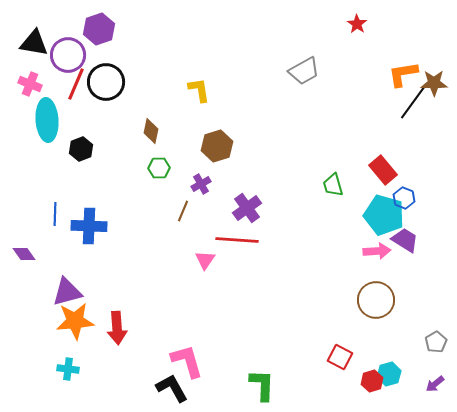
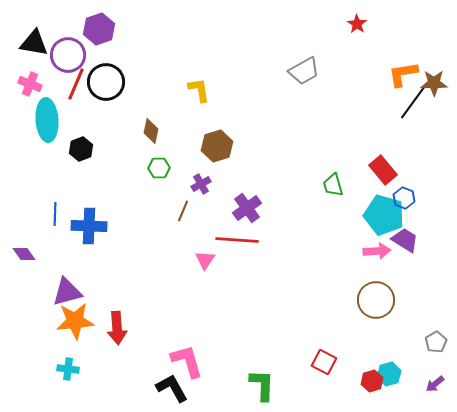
red square at (340, 357): moved 16 px left, 5 px down
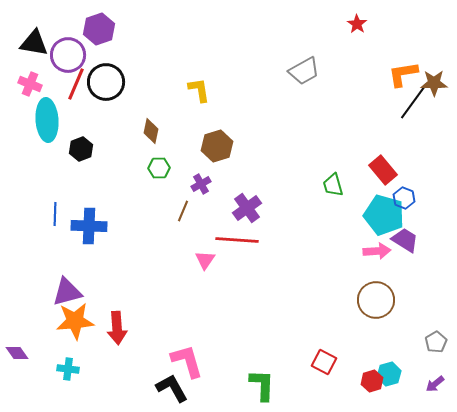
purple diamond at (24, 254): moved 7 px left, 99 px down
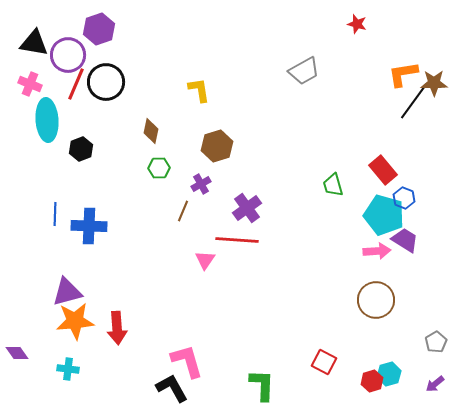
red star at (357, 24): rotated 18 degrees counterclockwise
